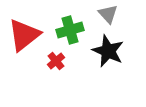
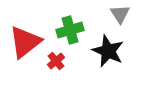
gray triangle: moved 12 px right; rotated 10 degrees clockwise
red triangle: moved 1 px right, 7 px down
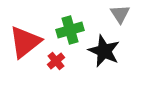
black star: moved 4 px left
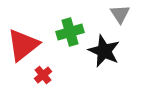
green cross: moved 2 px down
red triangle: moved 2 px left, 3 px down
red cross: moved 13 px left, 14 px down
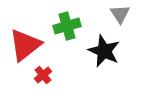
green cross: moved 3 px left, 6 px up
red triangle: moved 2 px right
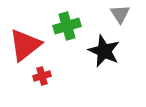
red cross: moved 1 px left, 1 px down; rotated 24 degrees clockwise
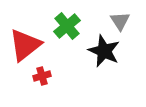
gray triangle: moved 7 px down
green cross: rotated 24 degrees counterclockwise
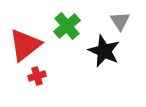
red cross: moved 5 px left
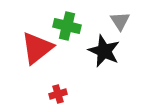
green cross: rotated 36 degrees counterclockwise
red triangle: moved 12 px right, 3 px down
red cross: moved 21 px right, 18 px down
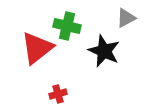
gray triangle: moved 6 px right, 3 px up; rotated 35 degrees clockwise
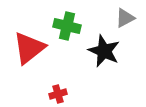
gray triangle: moved 1 px left
red triangle: moved 8 px left
